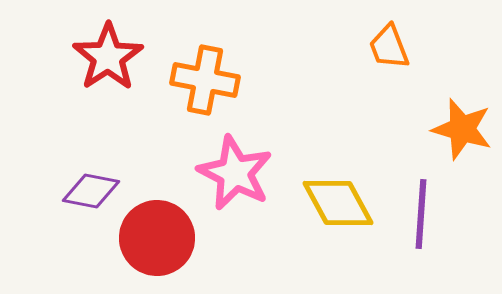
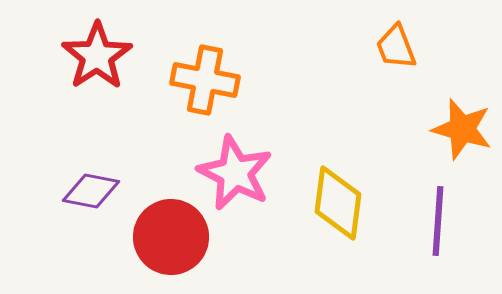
orange trapezoid: moved 7 px right
red star: moved 11 px left, 1 px up
yellow diamond: rotated 36 degrees clockwise
purple line: moved 17 px right, 7 px down
red circle: moved 14 px right, 1 px up
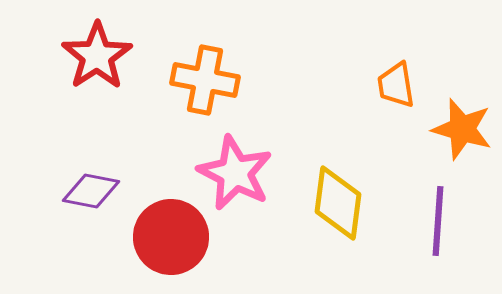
orange trapezoid: moved 38 px down; rotated 12 degrees clockwise
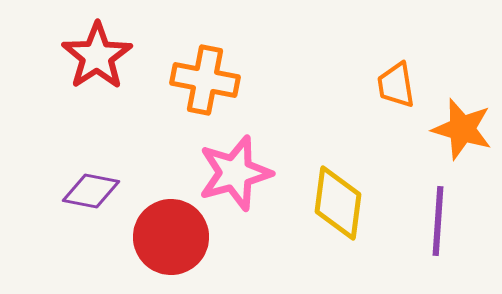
pink star: rotated 30 degrees clockwise
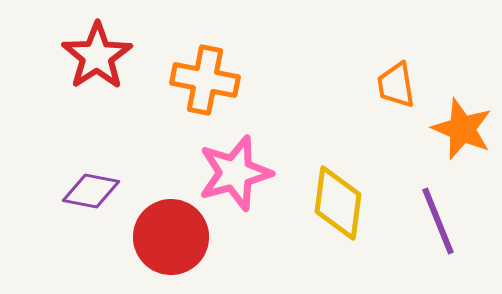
orange star: rotated 6 degrees clockwise
purple line: rotated 26 degrees counterclockwise
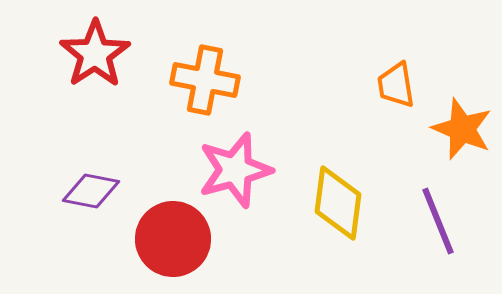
red star: moved 2 px left, 2 px up
pink star: moved 3 px up
red circle: moved 2 px right, 2 px down
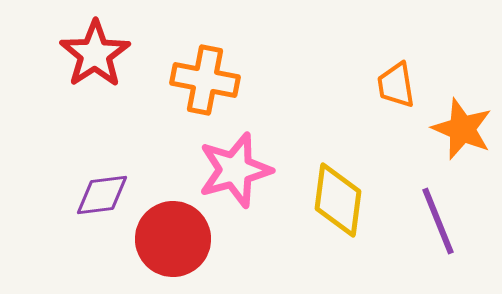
purple diamond: moved 11 px right, 4 px down; rotated 18 degrees counterclockwise
yellow diamond: moved 3 px up
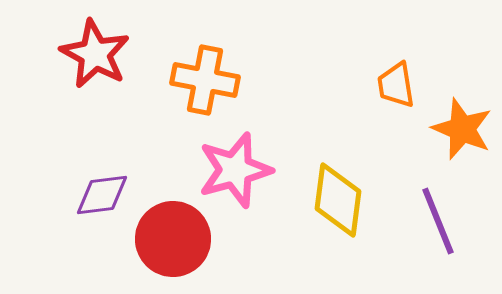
red star: rotated 10 degrees counterclockwise
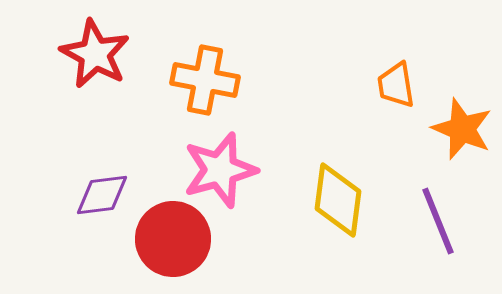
pink star: moved 15 px left
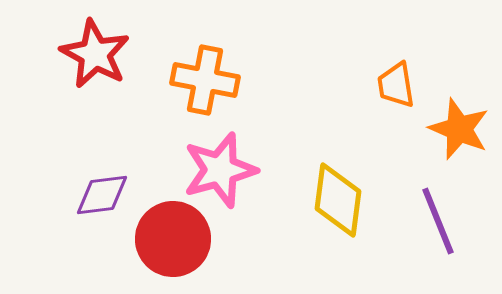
orange star: moved 3 px left
